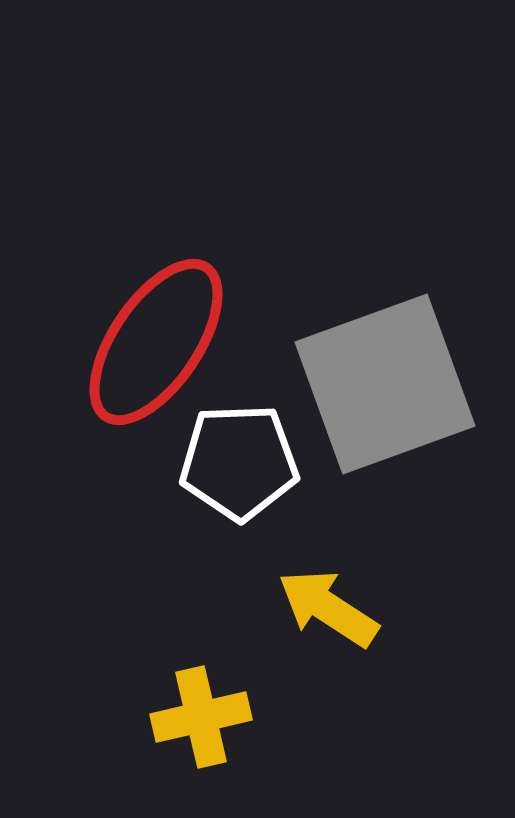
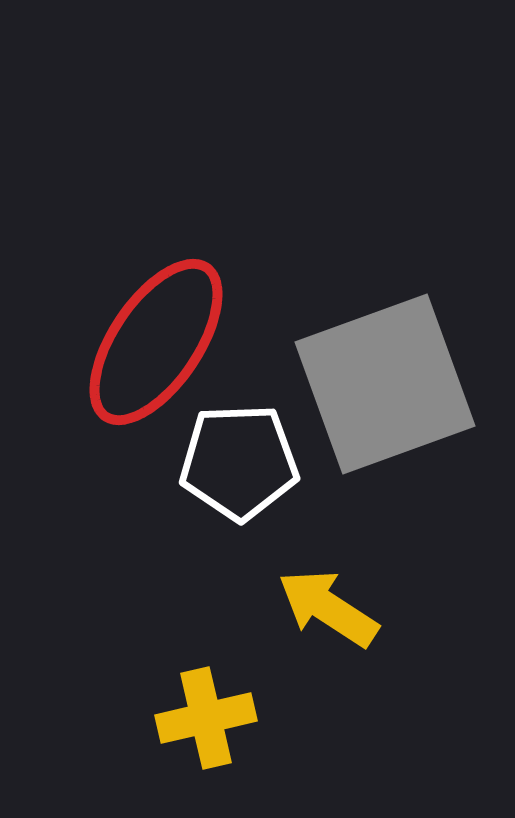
yellow cross: moved 5 px right, 1 px down
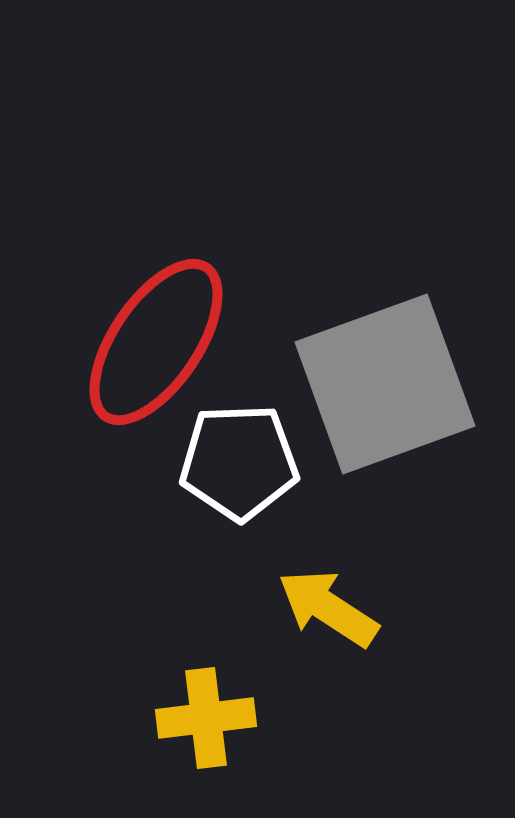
yellow cross: rotated 6 degrees clockwise
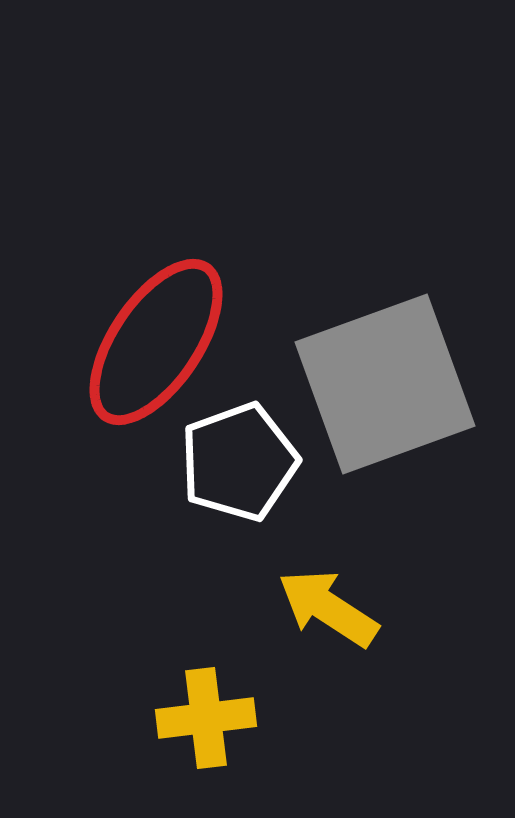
white pentagon: rotated 18 degrees counterclockwise
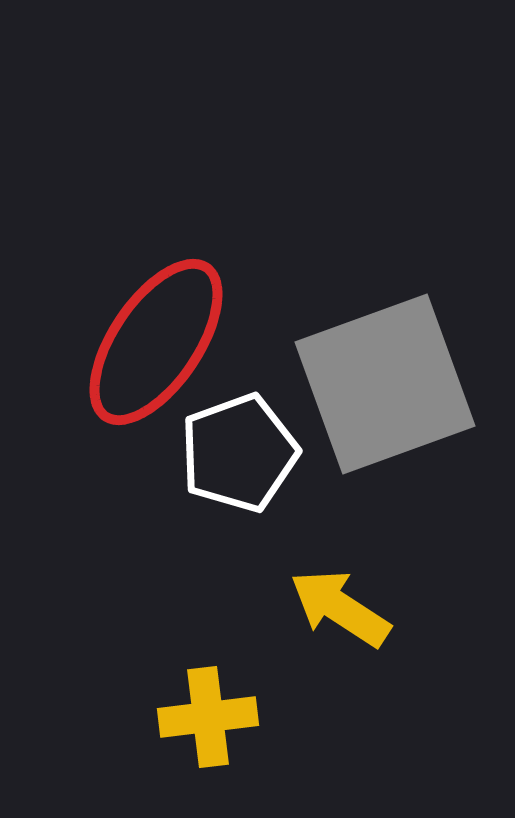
white pentagon: moved 9 px up
yellow arrow: moved 12 px right
yellow cross: moved 2 px right, 1 px up
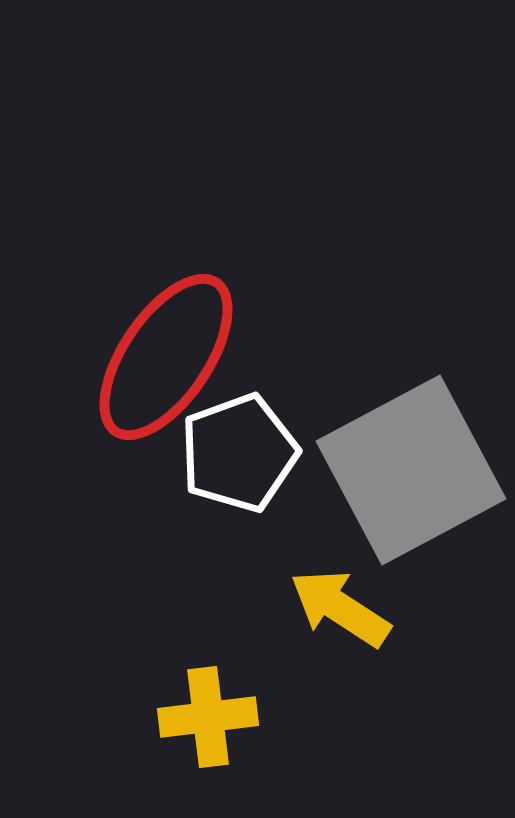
red ellipse: moved 10 px right, 15 px down
gray square: moved 26 px right, 86 px down; rotated 8 degrees counterclockwise
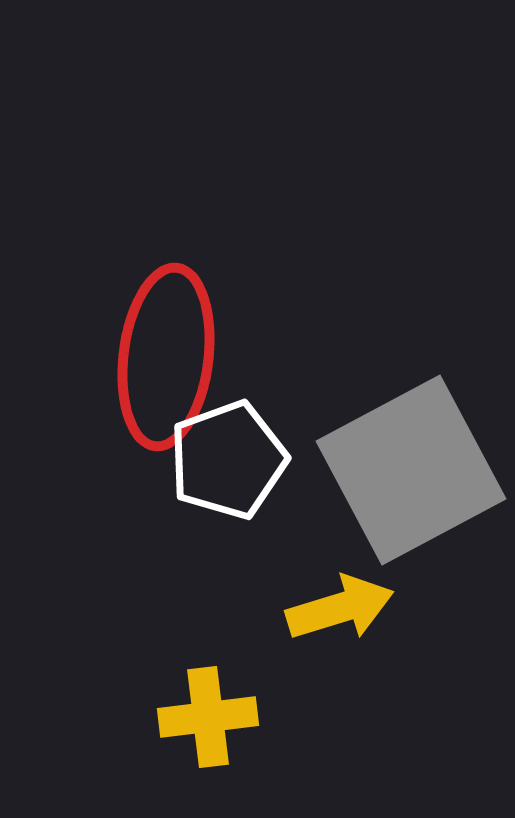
red ellipse: rotated 27 degrees counterclockwise
white pentagon: moved 11 px left, 7 px down
yellow arrow: rotated 130 degrees clockwise
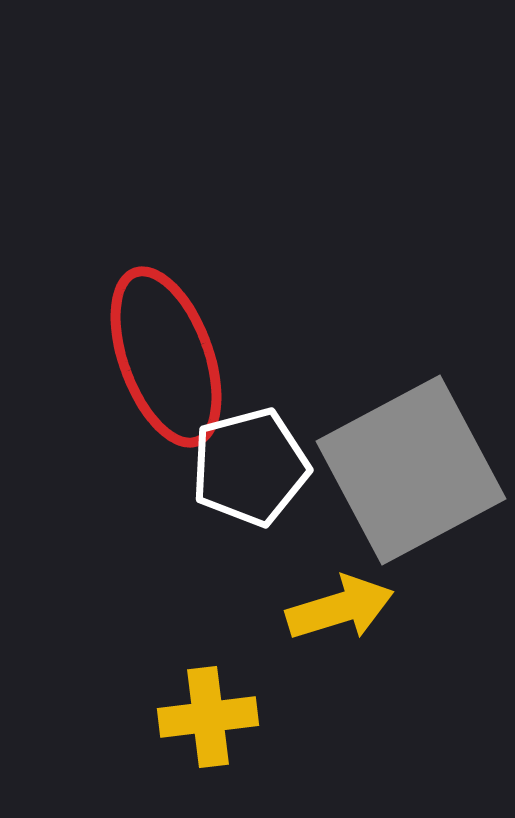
red ellipse: rotated 27 degrees counterclockwise
white pentagon: moved 22 px right, 7 px down; rotated 5 degrees clockwise
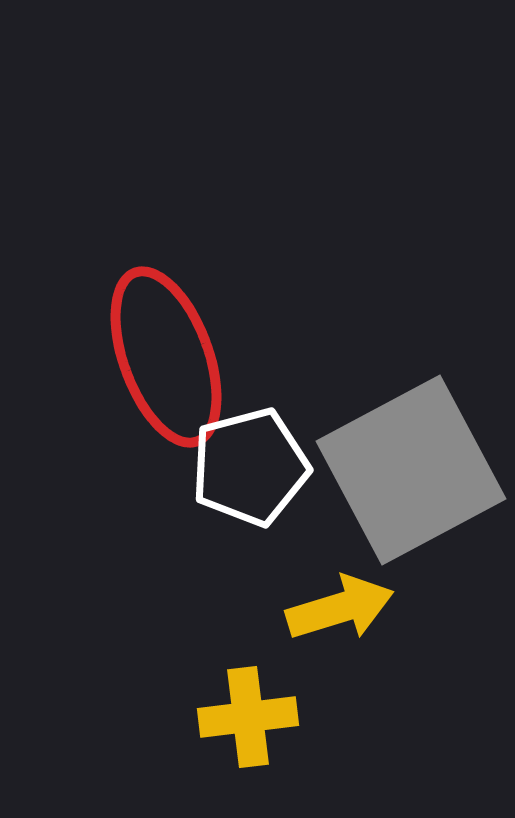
yellow cross: moved 40 px right
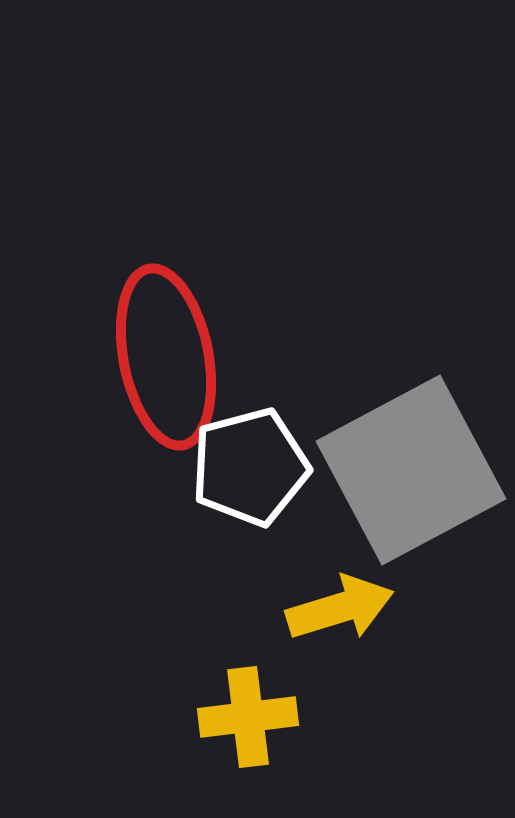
red ellipse: rotated 9 degrees clockwise
